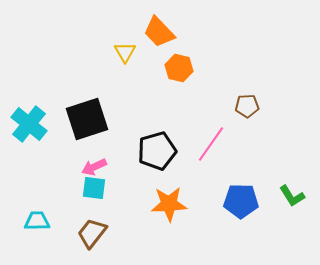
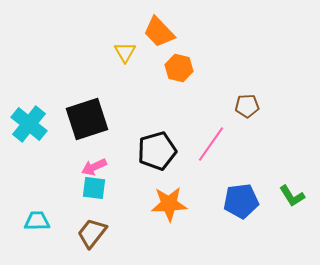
blue pentagon: rotated 8 degrees counterclockwise
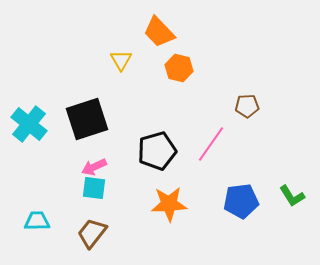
yellow triangle: moved 4 px left, 8 px down
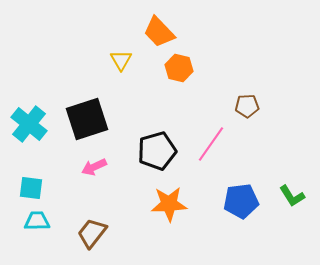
cyan square: moved 63 px left
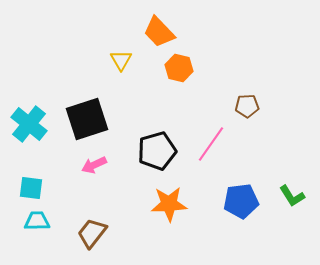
pink arrow: moved 2 px up
